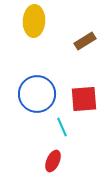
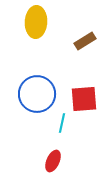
yellow ellipse: moved 2 px right, 1 px down
cyan line: moved 4 px up; rotated 36 degrees clockwise
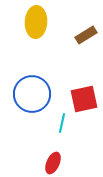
brown rectangle: moved 1 px right, 6 px up
blue circle: moved 5 px left
red square: rotated 8 degrees counterclockwise
red ellipse: moved 2 px down
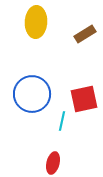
brown rectangle: moved 1 px left, 1 px up
cyan line: moved 2 px up
red ellipse: rotated 10 degrees counterclockwise
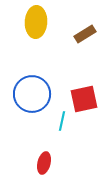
red ellipse: moved 9 px left
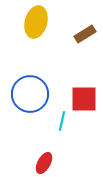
yellow ellipse: rotated 12 degrees clockwise
blue circle: moved 2 px left
red square: rotated 12 degrees clockwise
red ellipse: rotated 15 degrees clockwise
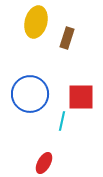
brown rectangle: moved 18 px left, 4 px down; rotated 40 degrees counterclockwise
red square: moved 3 px left, 2 px up
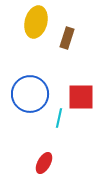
cyan line: moved 3 px left, 3 px up
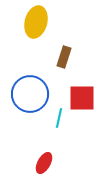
brown rectangle: moved 3 px left, 19 px down
red square: moved 1 px right, 1 px down
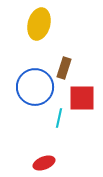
yellow ellipse: moved 3 px right, 2 px down
brown rectangle: moved 11 px down
blue circle: moved 5 px right, 7 px up
red ellipse: rotated 40 degrees clockwise
